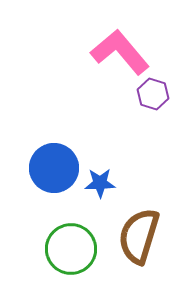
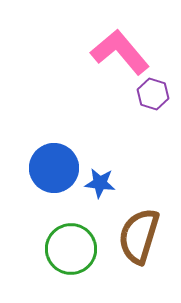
blue star: rotated 8 degrees clockwise
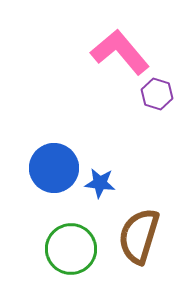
purple hexagon: moved 4 px right
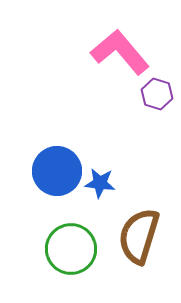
blue circle: moved 3 px right, 3 px down
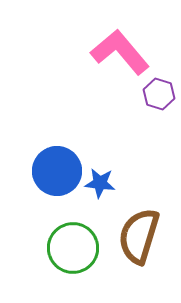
purple hexagon: moved 2 px right
green circle: moved 2 px right, 1 px up
